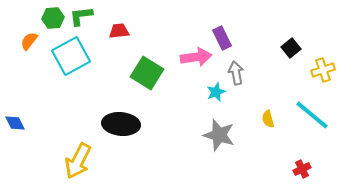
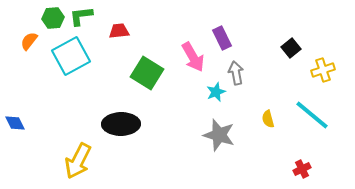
pink arrow: moved 3 px left; rotated 68 degrees clockwise
black ellipse: rotated 6 degrees counterclockwise
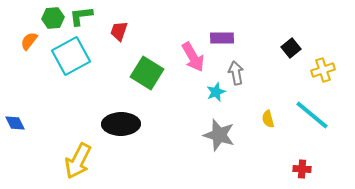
red trapezoid: rotated 65 degrees counterclockwise
purple rectangle: rotated 65 degrees counterclockwise
red cross: rotated 30 degrees clockwise
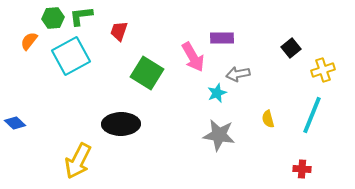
gray arrow: moved 2 px right, 1 px down; rotated 90 degrees counterclockwise
cyan star: moved 1 px right, 1 px down
cyan line: rotated 72 degrees clockwise
blue diamond: rotated 20 degrees counterclockwise
gray star: rotated 8 degrees counterclockwise
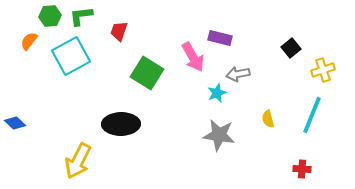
green hexagon: moved 3 px left, 2 px up
purple rectangle: moved 2 px left; rotated 15 degrees clockwise
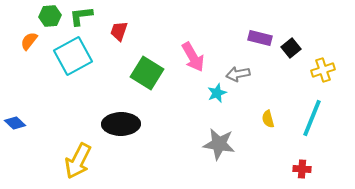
purple rectangle: moved 40 px right
cyan square: moved 2 px right
cyan line: moved 3 px down
gray star: moved 9 px down
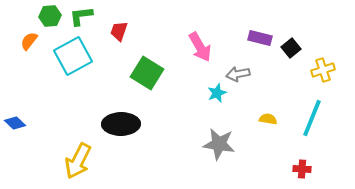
pink arrow: moved 7 px right, 10 px up
yellow semicircle: rotated 114 degrees clockwise
